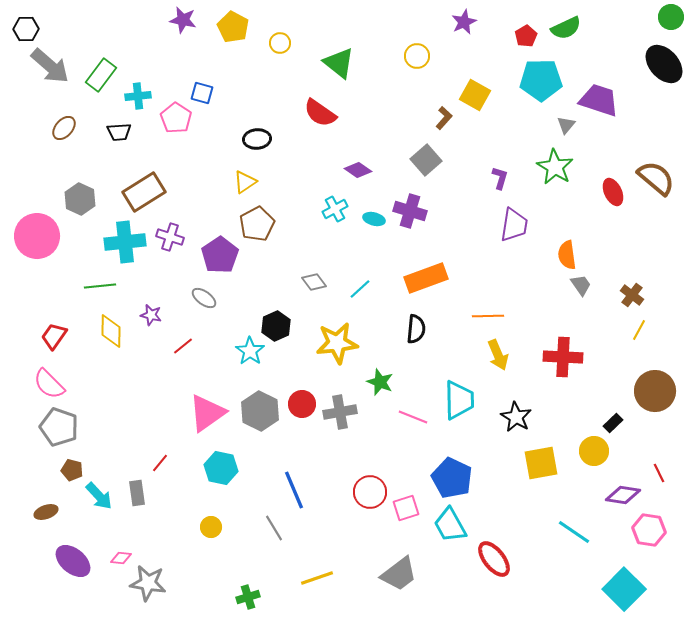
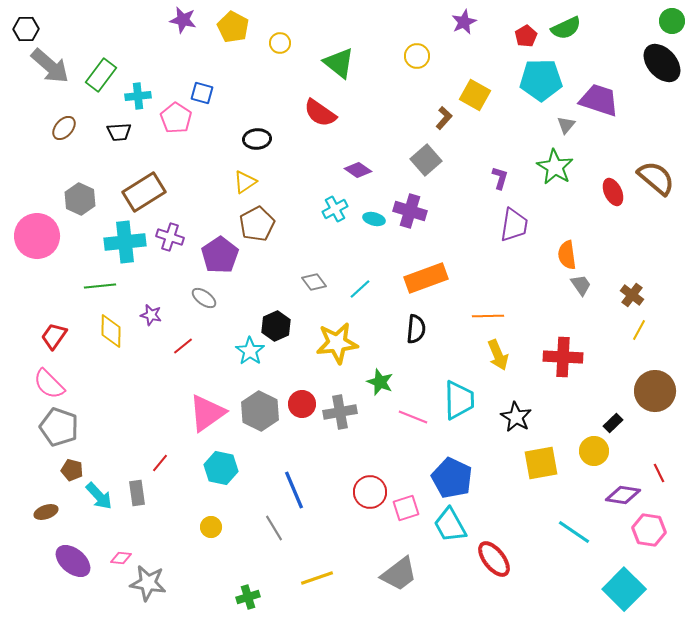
green circle at (671, 17): moved 1 px right, 4 px down
black ellipse at (664, 64): moved 2 px left, 1 px up
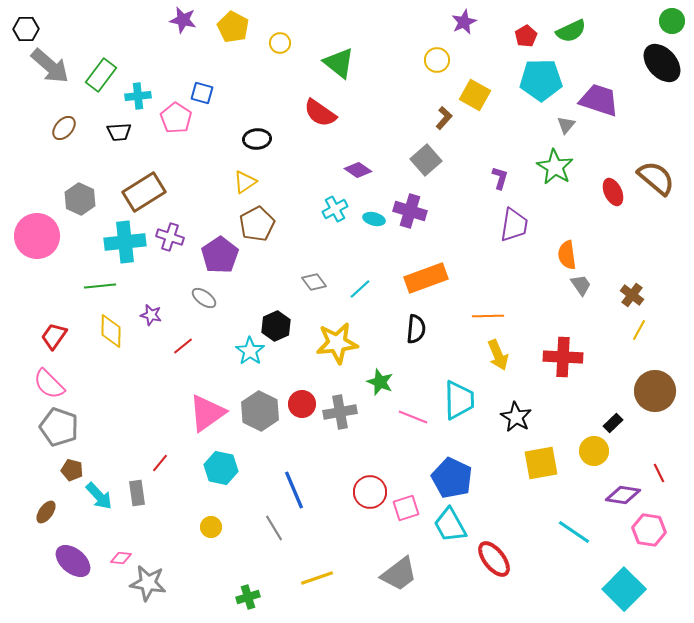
green semicircle at (566, 28): moved 5 px right, 3 px down
yellow circle at (417, 56): moved 20 px right, 4 px down
brown ellipse at (46, 512): rotated 35 degrees counterclockwise
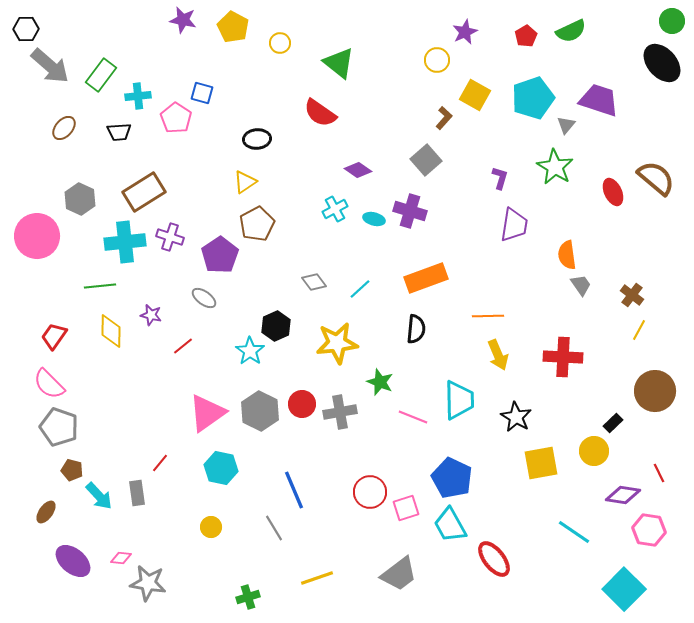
purple star at (464, 22): moved 1 px right, 10 px down
cyan pentagon at (541, 80): moved 8 px left, 18 px down; rotated 18 degrees counterclockwise
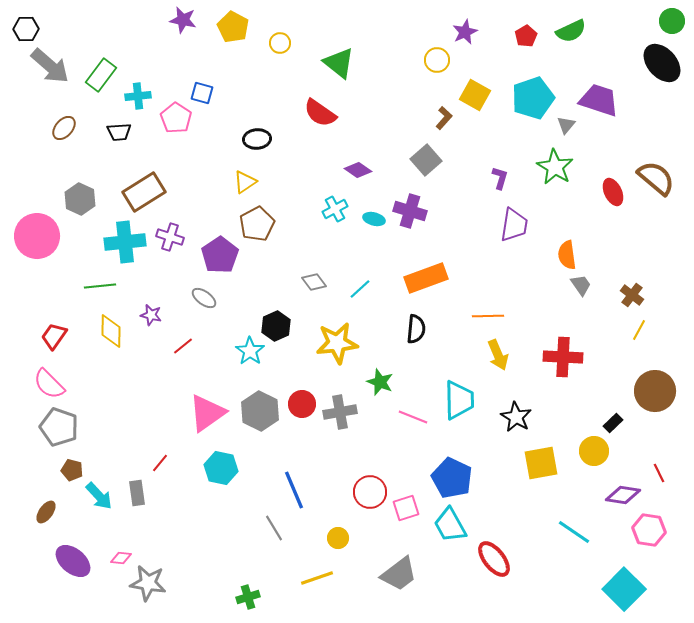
yellow circle at (211, 527): moved 127 px right, 11 px down
